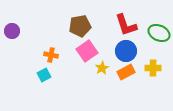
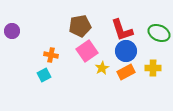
red L-shape: moved 4 px left, 5 px down
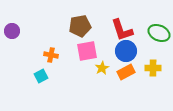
pink square: rotated 25 degrees clockwise
cyan square: moved 3 px left, 1 px down
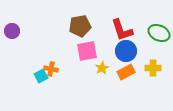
orange cross: moved 14 px down
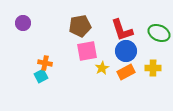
purple circle: moved 11 px right, 8 px up
orange cross: moved 6 px left, 6 px up
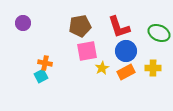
red L-shape: moved 3 px left, 3 px up
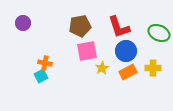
orange rectangle: moved 2 px right
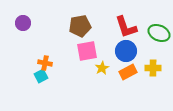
red L-shape: moved 7 px right
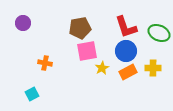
brown pentagon: moved 2 px down
cyan square: moved 9 px left, 18 px down
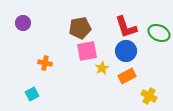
yellow cross: moved 4 px left, 28 px down; rotated 28 degrees clockwise
orange rectangle: moved 1 px left, 4 px down
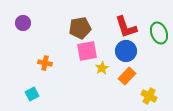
green ellipse: rotated 45 degrees clockwise
orange rectangle: rotated 18 degrees counterclockwise
